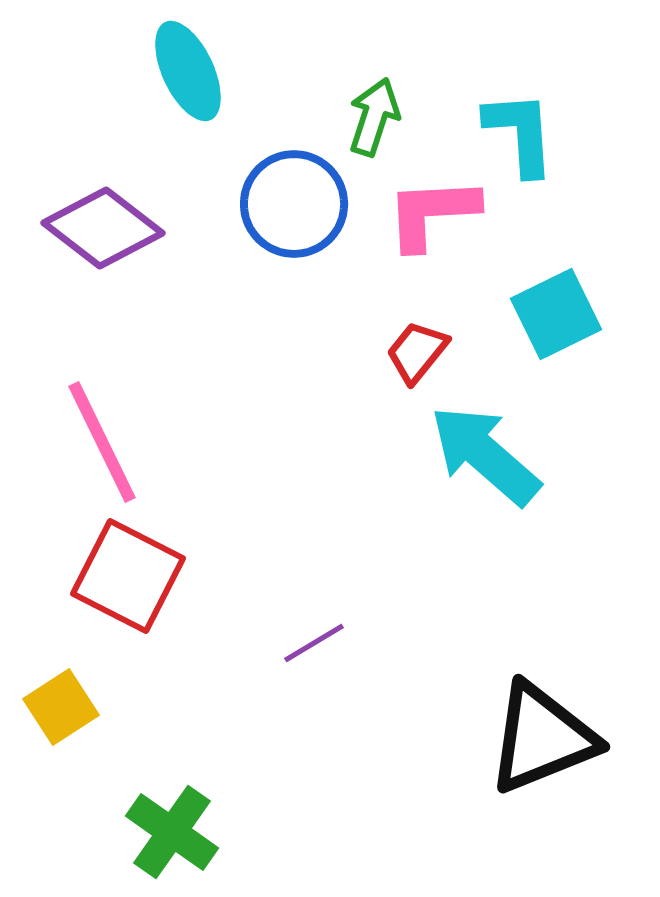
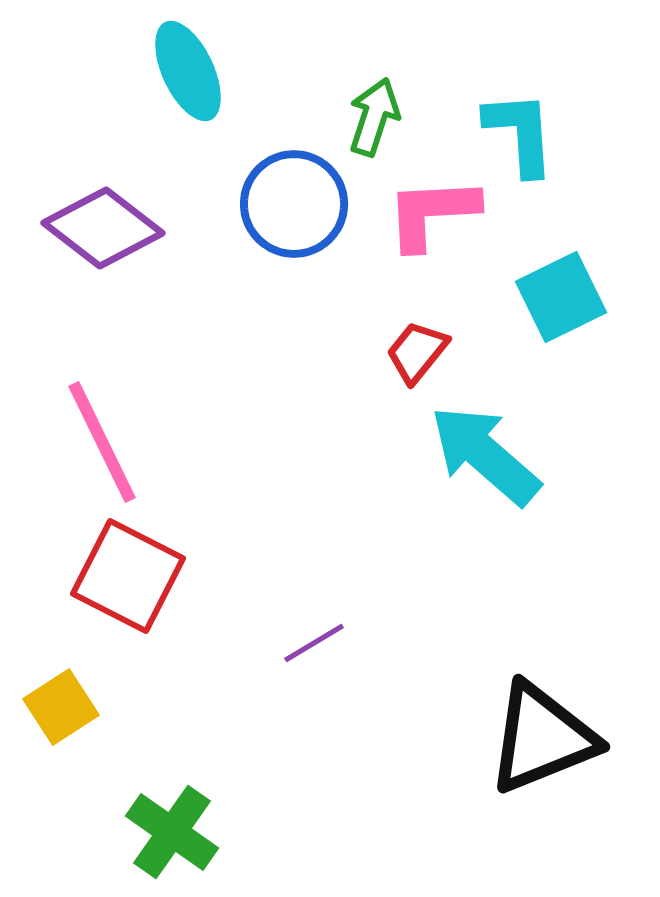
cyan square: moved 5 px right, 17 px up
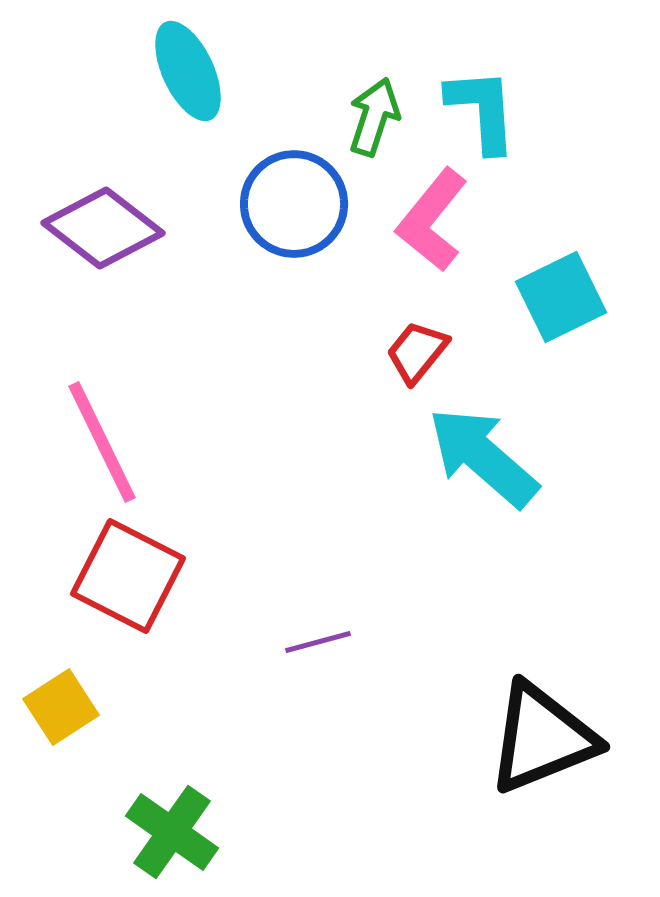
cyan L-shape: moved 38 px left, 23 px up
pink L-shape: moved 7 px down; rotated 48 degrees counterclockwise
cyan arrow: moved 2 px left, 2 px down
purple line: moved 4 px right, 1 px up; rotated 16 degrees clockwise
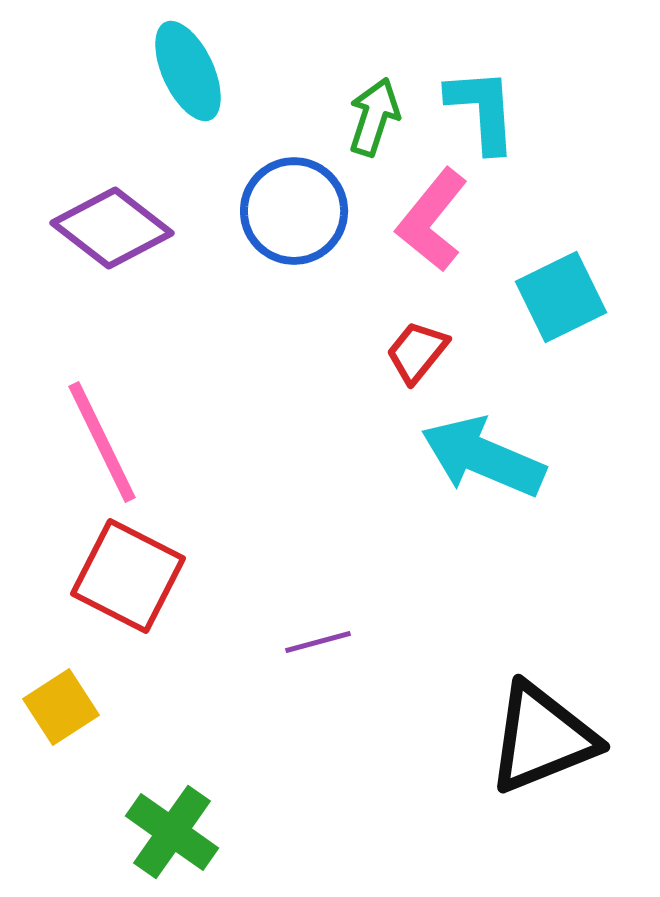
blue circle: moved 7 px down
purple diamond: moved 9 px right
cyan arrow: rotated 18 degrees counterclockwise
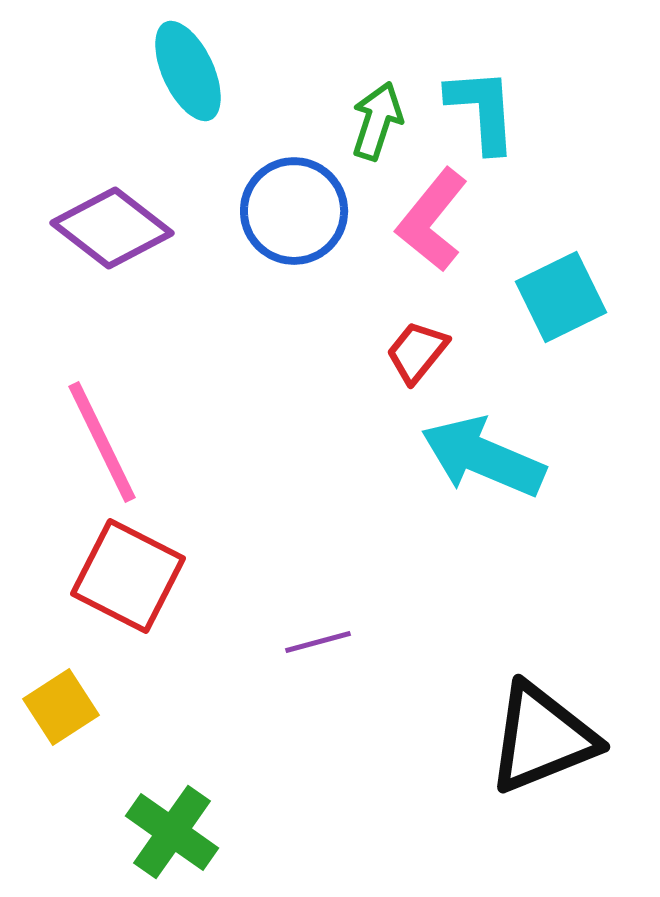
green arrow: moved 3 px right, 4 px down
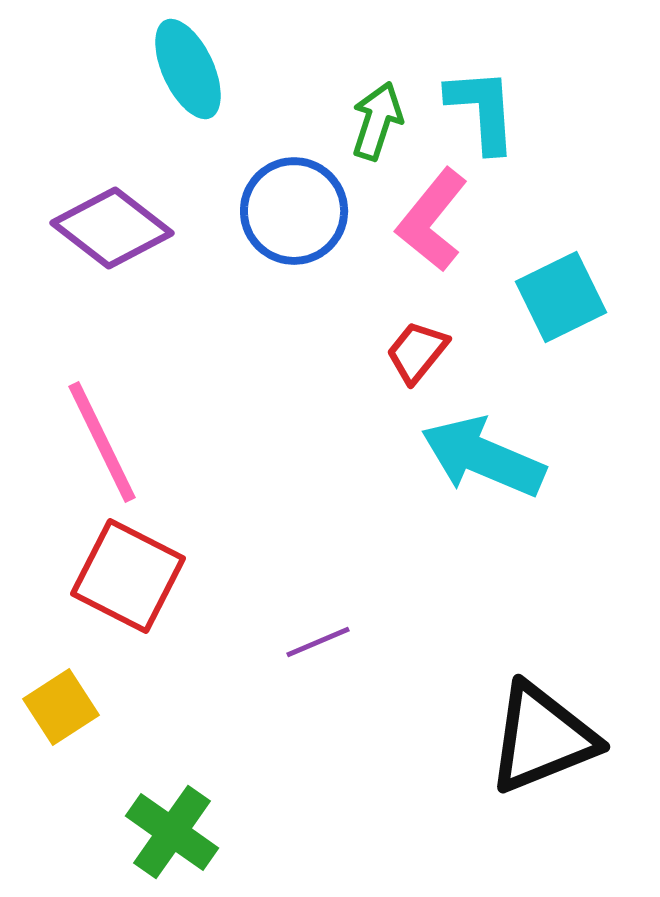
cyan ellipse: moved 2 px up
purple line: rotated 8 degrees counterclockwise
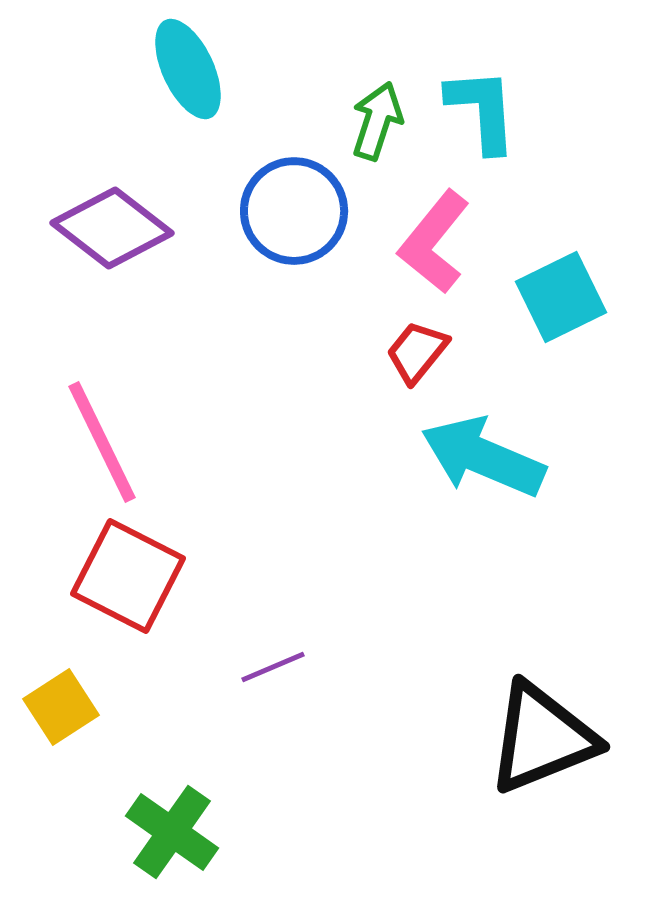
pink L-shape: moved 2 px right, 22 px down
purple line: moved 45 px left, 25 px down
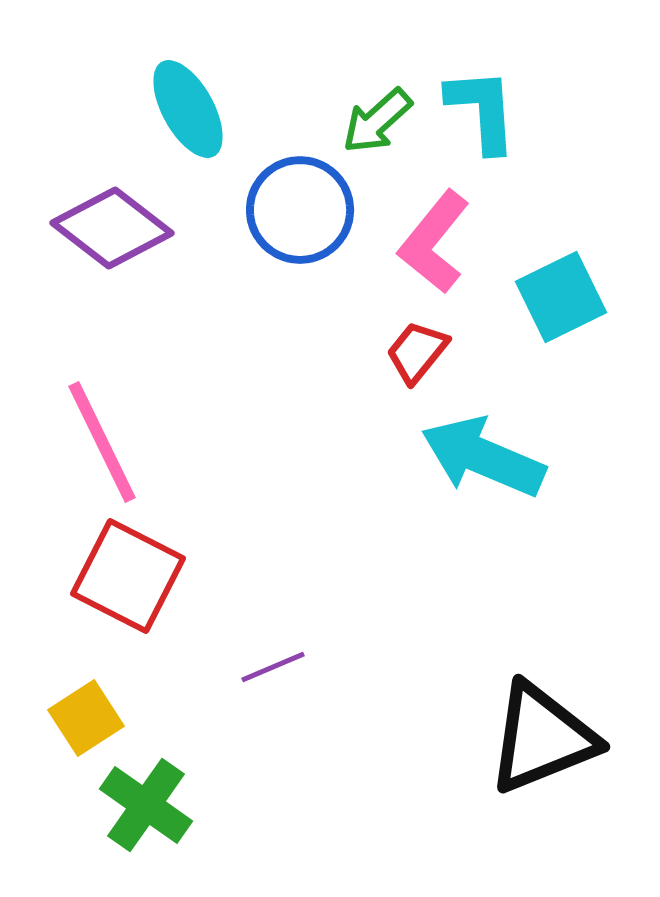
cyan ellipse: moved 40 px down; rotated 4 degrees counterclockwise
green arrow: rotated 150 degrees counterclockwise
blue circle: moved 6 px right, 1 px up
yellow square: moved 25 px right, 11 px down
green cross: moved 26 px left, 27 px up
